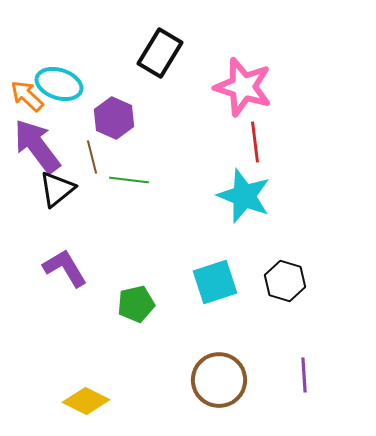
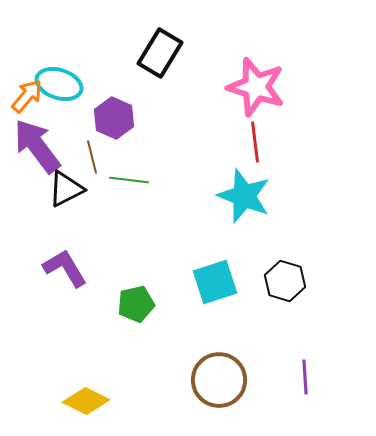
pink star: moved 13 px right
orange arrow: rotated 87 degrees clockwise
black triangle: moved 9 px right; rotated 12 degrees clockwise
purple line: moved 1 px right, 2 px down
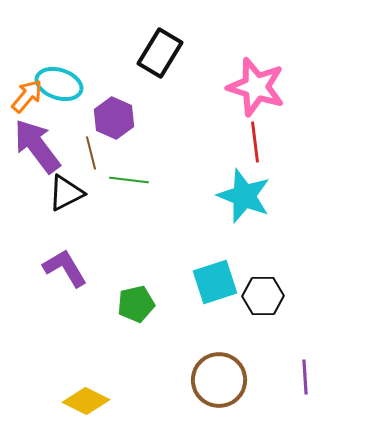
brown line: moved 1 px left, 4 px up
black triangle: moved 4 px down
black hexagon: moved 22 px left, 15 px down; rotated 18 degrees counterclockwise
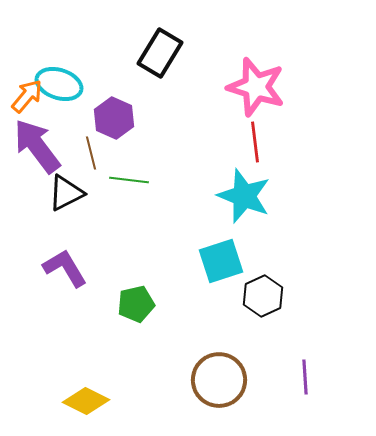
cyan square: moved 6 px right, 21 px up
black hexagon: rotated 24 degrees counterclockwise
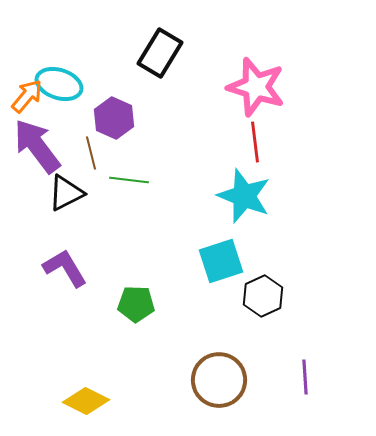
green pentagon: rotated 15 degrees clockwise
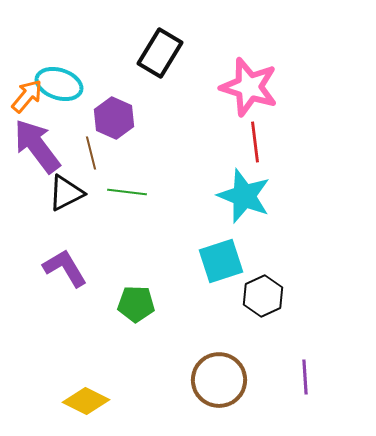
pink star: moved 7 px left
green line: moved 2 px left, 12 px down
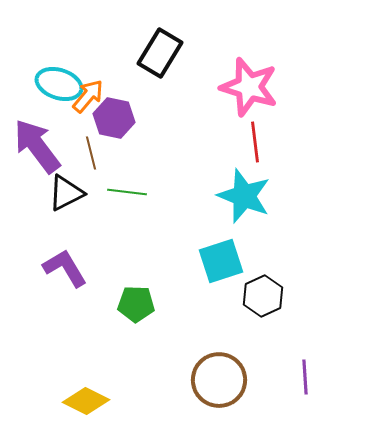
orange arrow: moved 61 px right
purple hexagon: rotated 12 degrees counterclockwise
